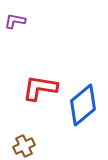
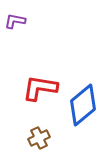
brown cross: moved 15 px right, 8 px up
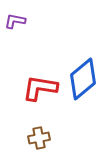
blue diamond: moved 26 px up
brown cross: rotated 15 degrees clockwise
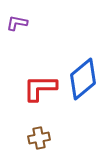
purple L-shape: moved 2 px right, 2 px down
red L-shape: rotated 9 degrees counterclockwise
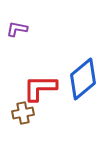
purple L-shape: moved 6 px down
brown cross: moved 16 px left, 25 px up
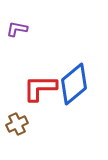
blue diamond: moved 9 px left, 5 px down
brown cross: moved 6 px left, 11 px down; rotated 15 degrees counterclockwise
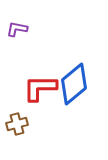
brown cross: rotated 10 degrees clockwise
